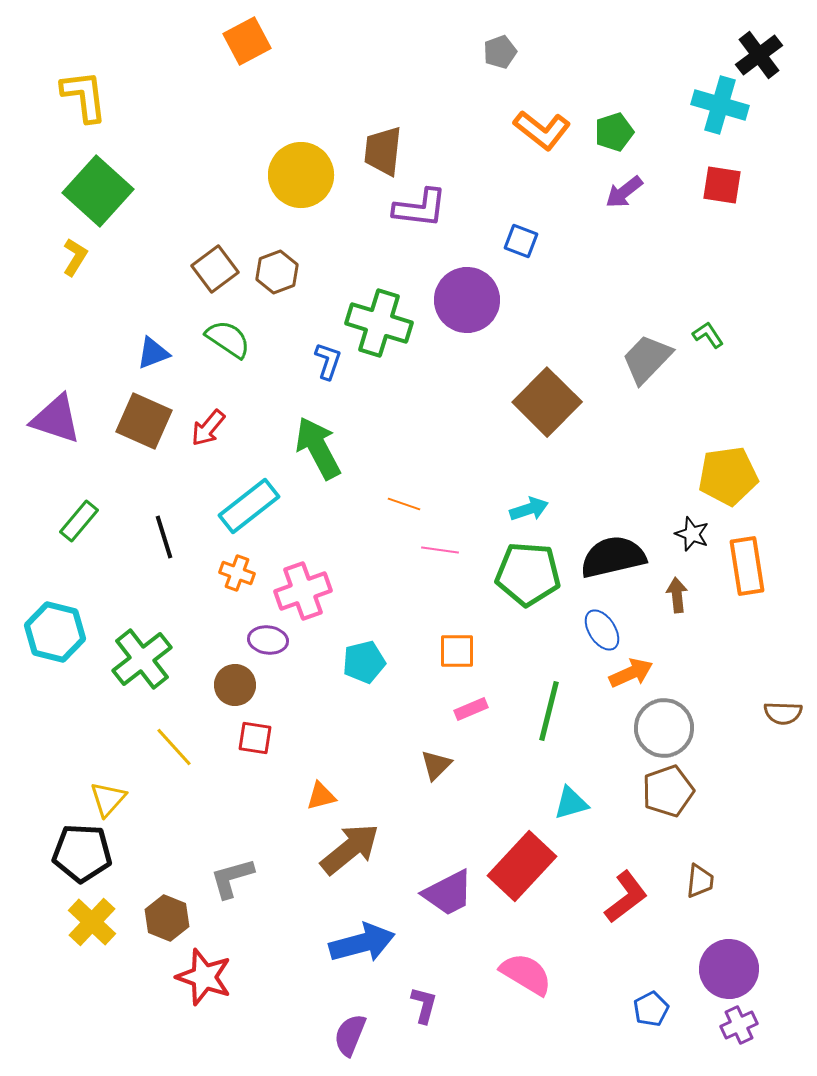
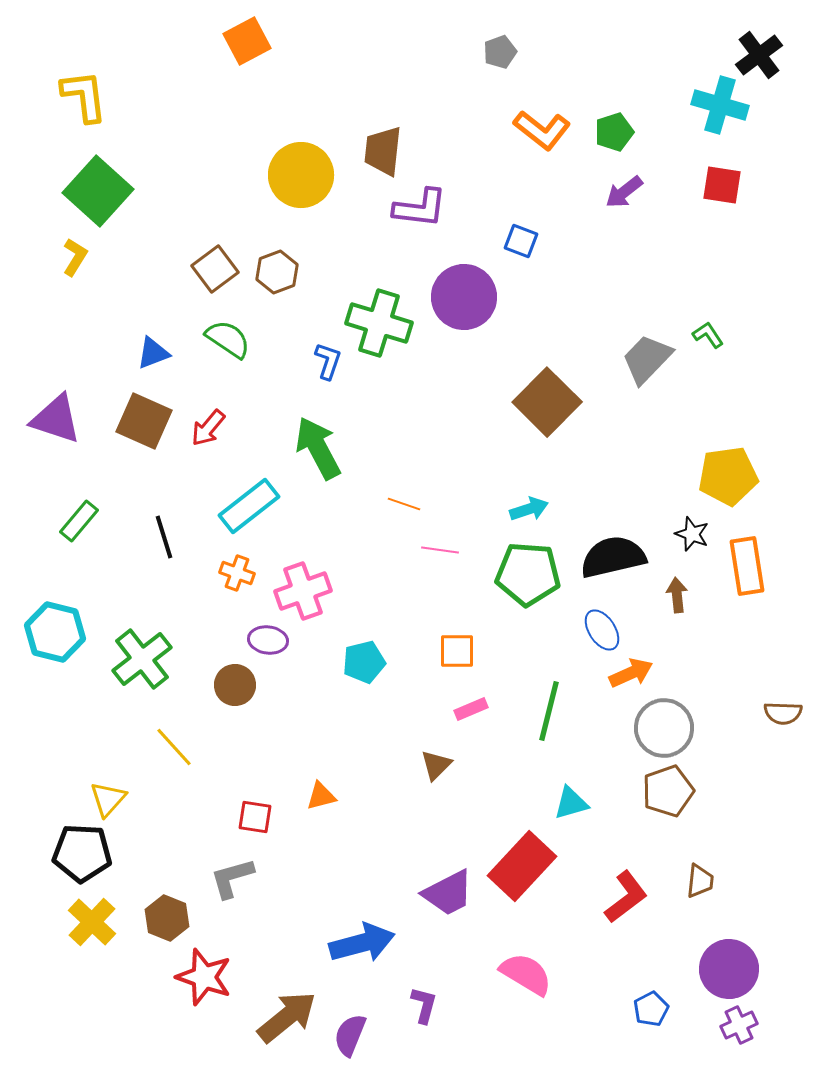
purple circle at (467, 300): moved 3 px left, 3 px up
red square at (255, 738): moved 79 px down
brown arrow at (350, 849): moved 63 px left, 168 px down
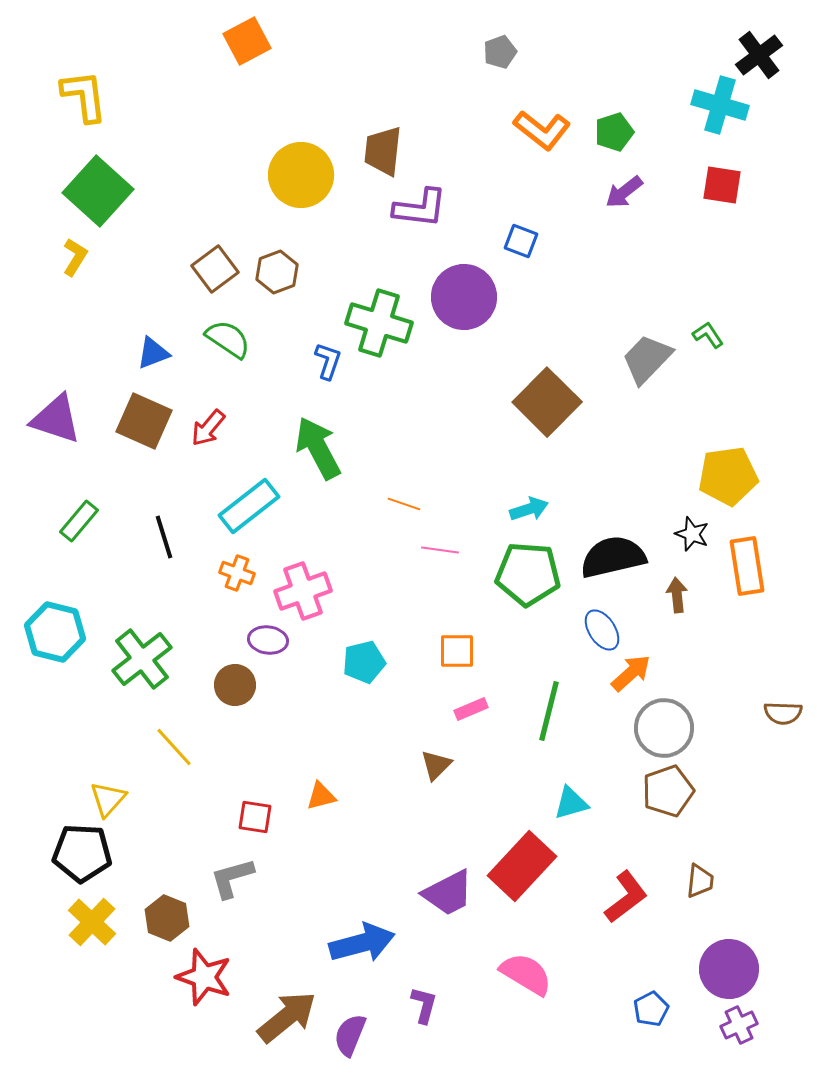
orange arrow at (631, 673): rotated 18 degrees counterclockwise
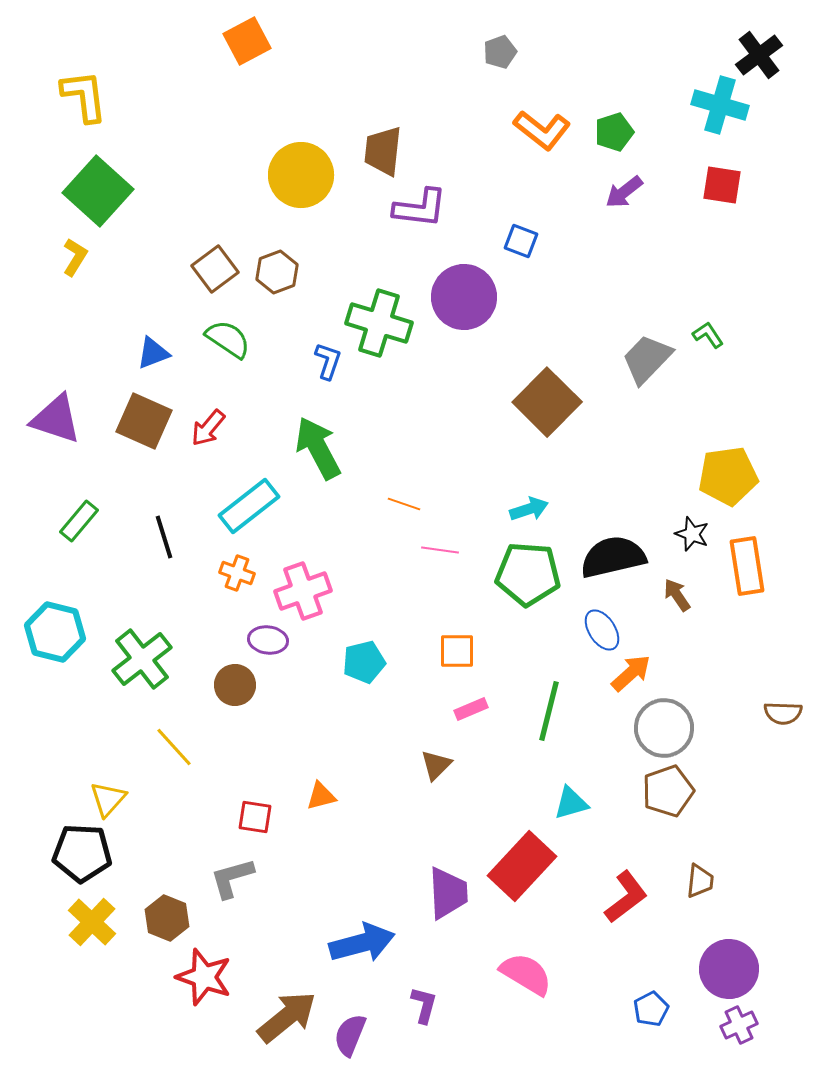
brown arrow at (677, 595): rotated 28 degrees counterclockwise
purple trapezoid at (448, 893): rotated 66 degrees counterclockwise
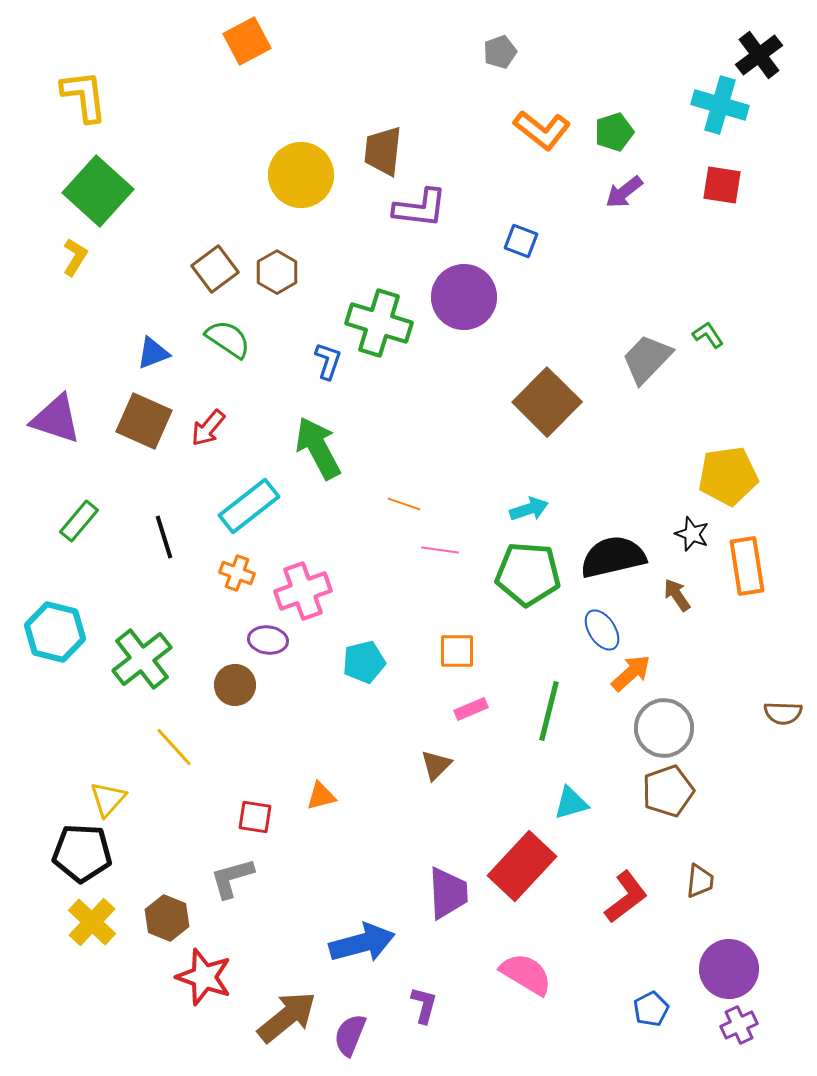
brown hexagon at (277, 272): rotated 9 degrees counterclockwise
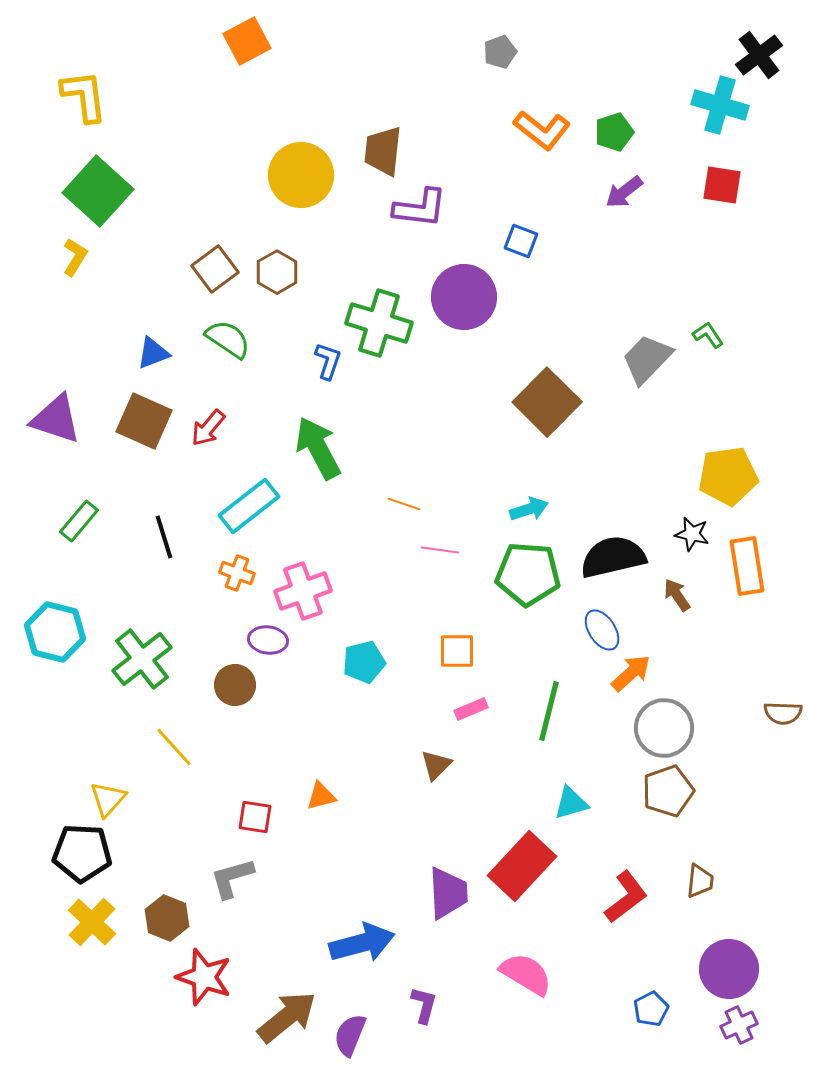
black star at (692, 534): rotated 8 degrees counterclockwise
